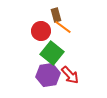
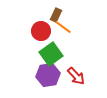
brown rectangle: rotated 40 degrees clockwise
green square: moved 1 px left, 1 px down; rotated 15 degrees clockwise
red arrow: moved 6 px right, 1 px down
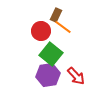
green square: rotated 15 degrees counterclockwise
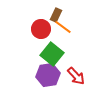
red circle: moved 2 px up
green square: moved 1 px right
